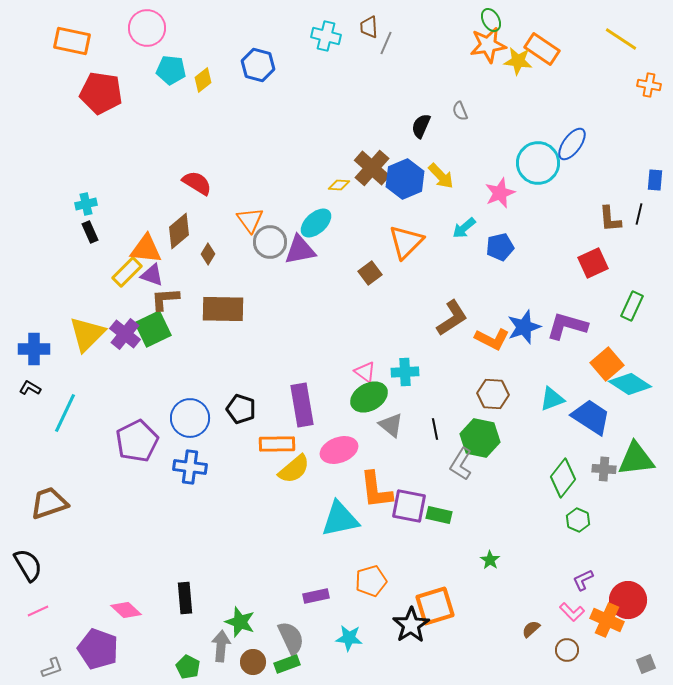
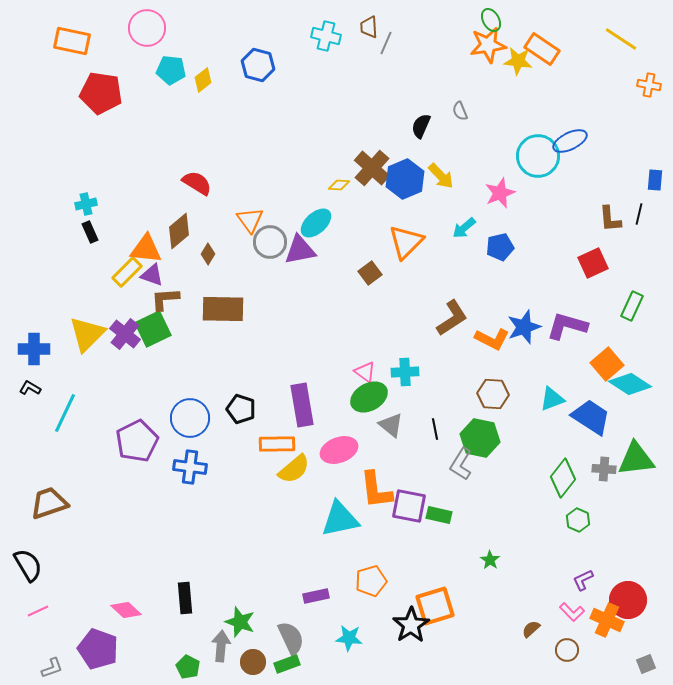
blue ellipse at (572, 144): moved 2 px left, 3 px up; rotated 28 degrees clockwise
cyan circle at (538, 163): moved 7 px up
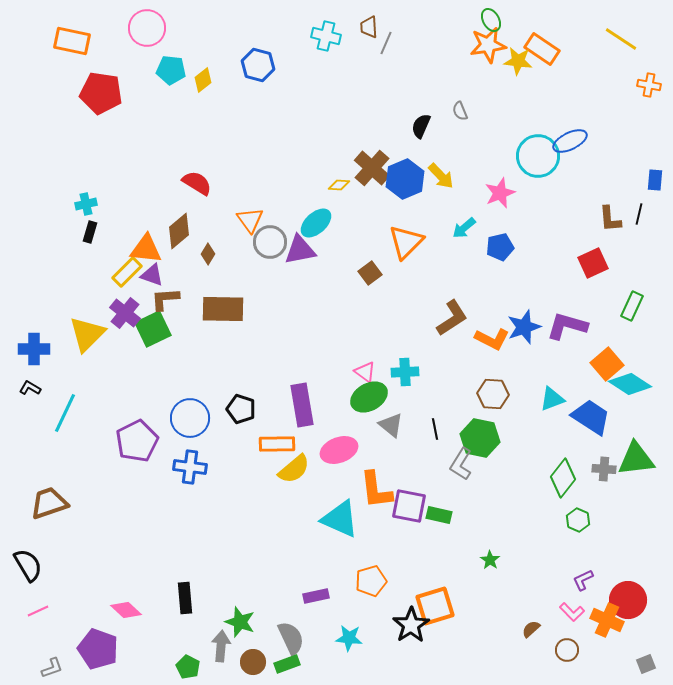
black rectangle at (90, 232): rotated 40 degrees clockwise
purple cross at (125, 334): moved 21 px up
cyan triangle at (340, 519): rotated 36 degrees clockwise
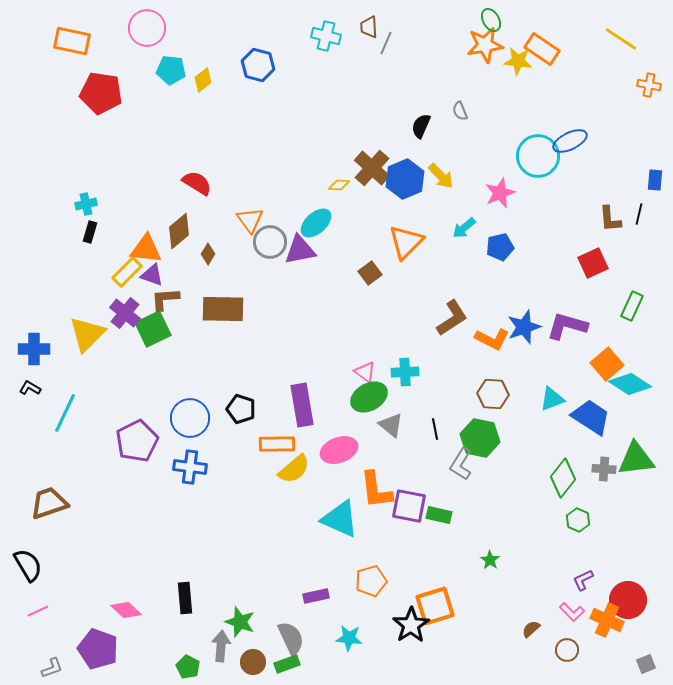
orange star at (488, 45): moved 3 px left
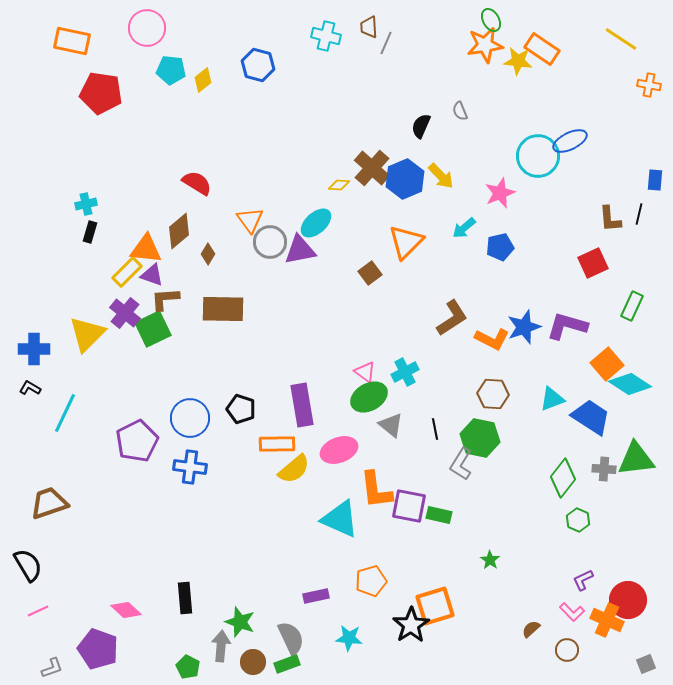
cyan cross at (405, 372): rotated 24 degrees counterclockwise
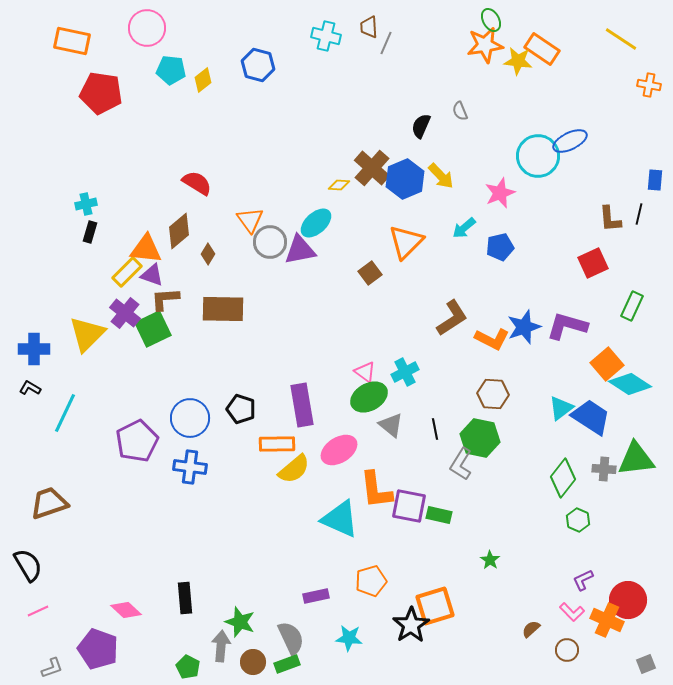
cyan triangle at (552, 399): moved 9 px right, 9 px down; rotated 16 degrees counterclockwise
pink ellipse at (339, 450): rotated 12 degrees counterclockwise
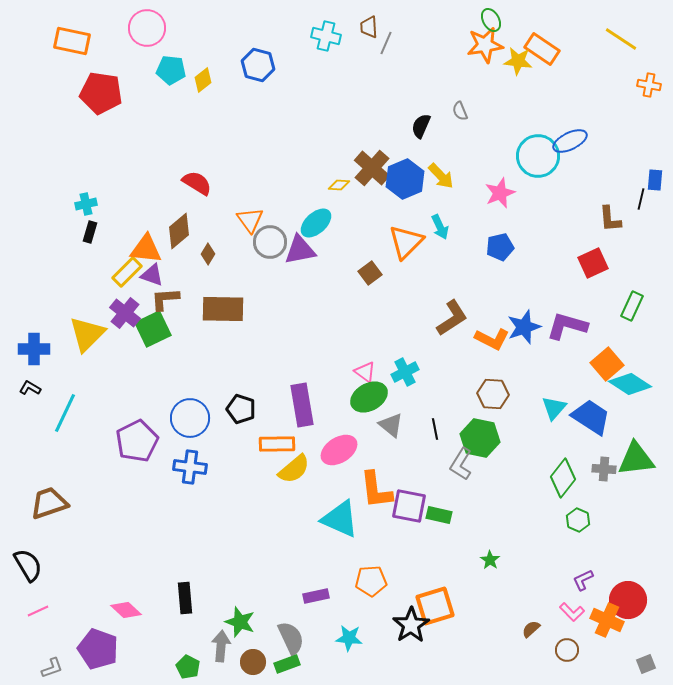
black line at (639, 214): moved 2 px right, 15 px up
cyan arrow at (464, 228): moved 24 px left, 1 px up; rotated 75 degrees counterclockwise
cyan triangle at (561, 408): moved 7 px left; rotated 12 degrees counterclockwise
orange pentagon at (371, 581): rotated 12 degrees clockwise
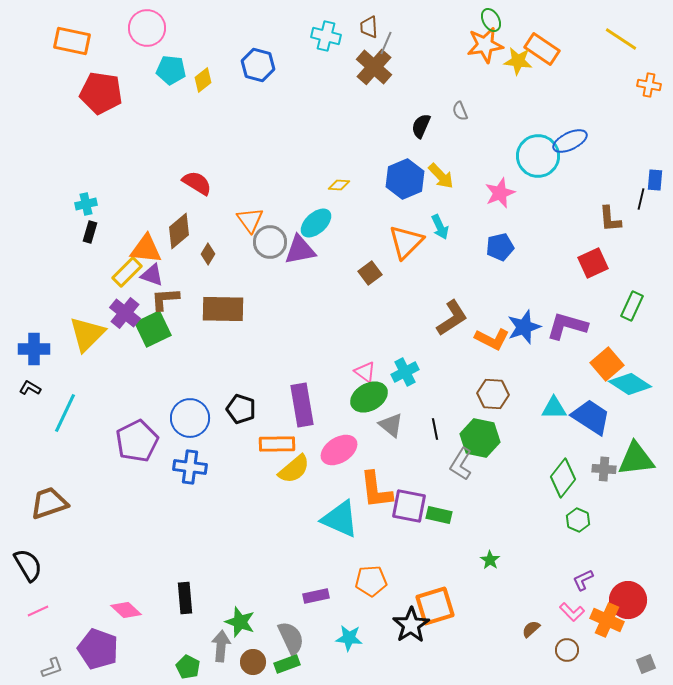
brown cross at (372, 168): moved 2 px right, 101 px up
cyan triangle at (554, 408): rotated 48 degrees clockwise
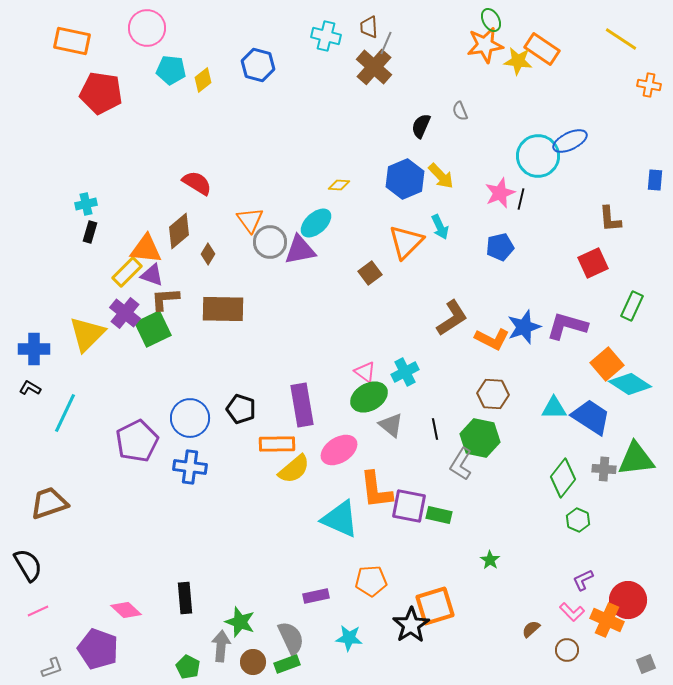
black line at (641, 199): moved 120 px left
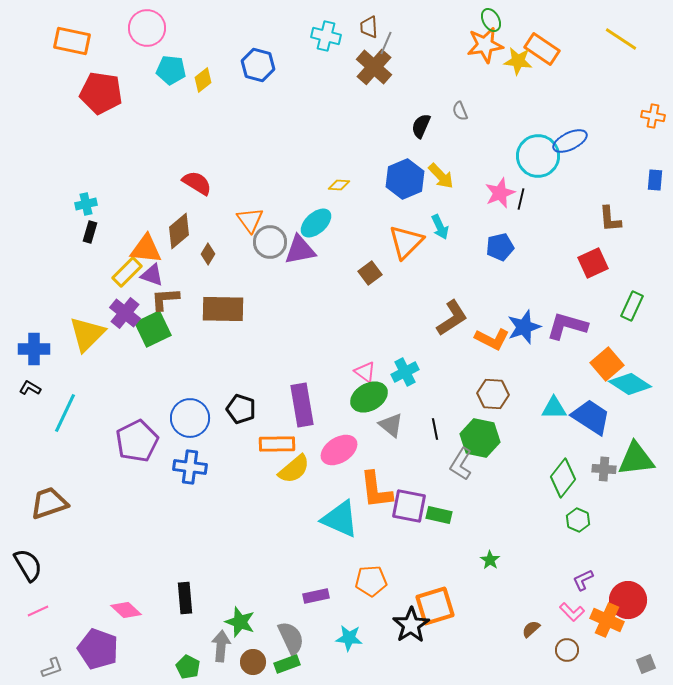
orange cross at (649, 85): moved 4 px right, 31 px down
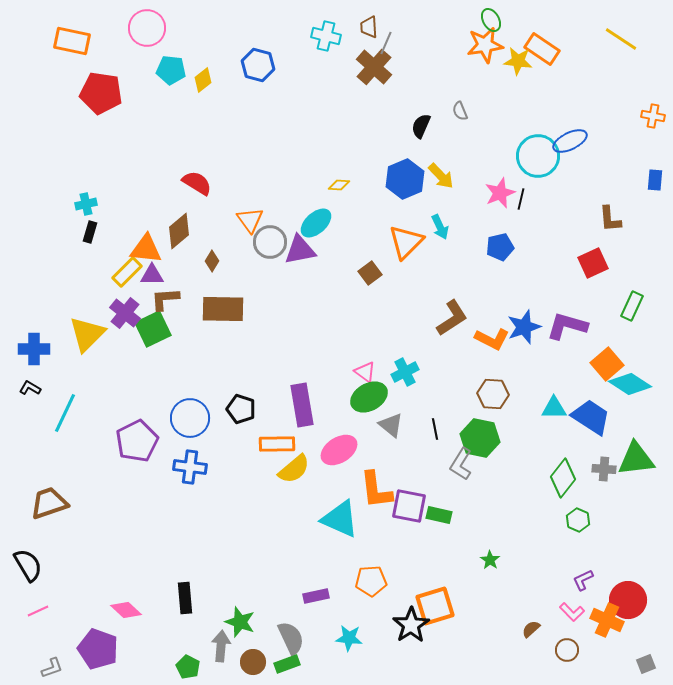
brown diamond at (208, 254): moved 4 px right, 7 px down
purple triangle at (152, 275): rotated 20 degrees counterclockwise
